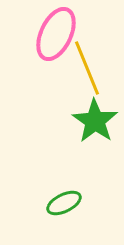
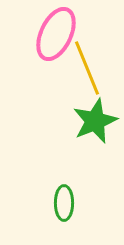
green star: rotated 15 degrees clockwise
green ellipse: rotated 64 degrees counterclockwise
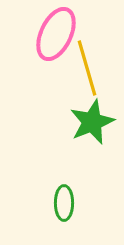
yellow line: rotated 6 degrees clockwise
green star: moved 3 px left, 1 px down
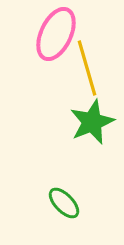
green ellipse: rotated 44 degrees counterclockwise
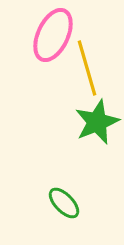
pink ellipse: moved 3 px left, 1 px down
green star: moved 5 px right
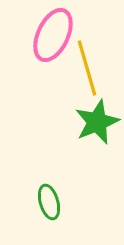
green ellipse: moved 15 px left, 1 px up; rotated 28 degrees clockwise
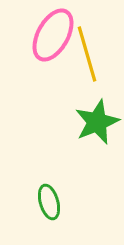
pink ellipse: rotated 4 degrees clockwise
yellow line: moved 14 px up
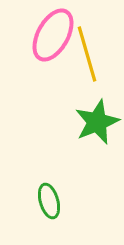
green ellipse: moved 1 px up
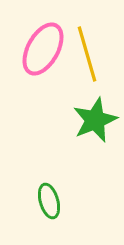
pink ellipse: moved 10 px left, 14 px down
green star: moved 2 px left, 2 px up
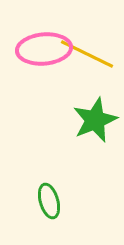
pink ellipse: moved 1 px right; rotated 56 degrees clockwise
yellow line: rotated 48 degrees counterclockwise
